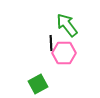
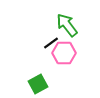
black line: rotated 56 degrees clockwise
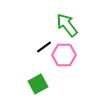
black line: moved 7 px left, 4 px down
pink hexagon: moved 2 px down
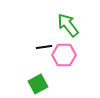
green arrow: moved 1 px right
black line: rotated 28 degrees clockwise
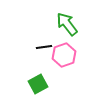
green arrow: moved 1 px left, 1 px up
pink hexagon: rotated 20 degrees counterclockwise
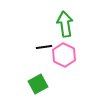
green arrow: moved 2 px left; rotated 30 degrees clockwise
pink hexagon: rotated 15 degrees counterclockwise
